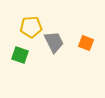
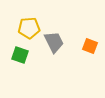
yellow pentagon: moved 2 px left, 1 px down
orange square: moved 4 px right, 3 px down
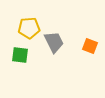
green square: rotated 12 degrees counterclockwise
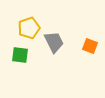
yellow pentagon: rotated 15 degrees counterclockwise
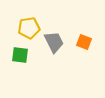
yellow pentagon: rotated 10 degrees clockwise
orange square: moved 6 px left, 4 px up
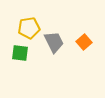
orange square: rotated 28 degrees clockwise
green square: moved 2 px up
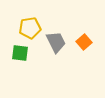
yellow pentagon: moved 1 px right
gray trapezoid: moved 2 px right
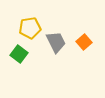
green square: moved 1 px left, 1 px down; rotated 30 degrees clockwise
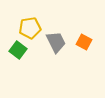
orange square: rotated 21 degrees counterclockwise
green square: moved 1 px left, 4 px up
